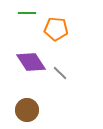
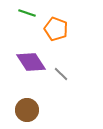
green line: rotated 18 degrees clockwise
orange pentagon: rotated 15 degrees clockwise
gray line: moved 1 px right, 1 px down
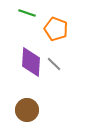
purple diamond: rotated 36 degrees clockwise
gray line: moved 7 px left, 10 px up
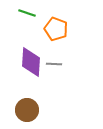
gray line: rotated 42 degrees counterclockwise
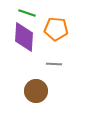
orange pentagon: rotated 15 degrees counterclockwise
purple diamond: moved 7 px left, 25 px up
brown circle: moved 9 px right, 19 px up
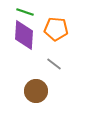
green line: moved 2 px left, 1 px up
purple diamond: moved 2 px up
gray line: rotated 35 degrees clockwise
